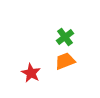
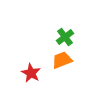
orange trapezoid: moved 3 px left, 1 px up
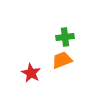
green cross: rotated 30 degrees clockwise
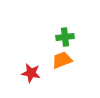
red star: rotated 18 degrees counterclockwise
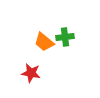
orange trapezoid: moved 18 px left, 18 px up; rotated 120 degrees counterclockwise
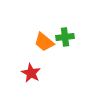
red star: rotated 18 degrees clockwise
